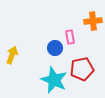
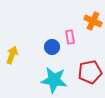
orange cross: rotated 30 degrees clockwise
blue circle: moved 3 px left, 1 px up
red pentagon: moved 8 px right, 3 px down
cyan star: rotated 16 degrees counterclockwise
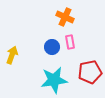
orange cross: moved 28 px left, 4 px up
pink rectangle: moved 5 px down
cyan star: rotated 16 degrees counterclockwise
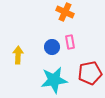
orange cross: moved 5 px up
yellow arrow: moved 6 px right; rotated 18 degrees counterclockwise
red pentagon: moved 1 px down
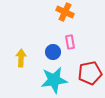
blue circle: moved 1 px right, 5 px down
yellow arrow: moved 3 px right, 3 px down
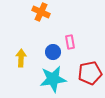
orange cross: moved 24 px left
cyan star: moved 1 px left, 1 px up
